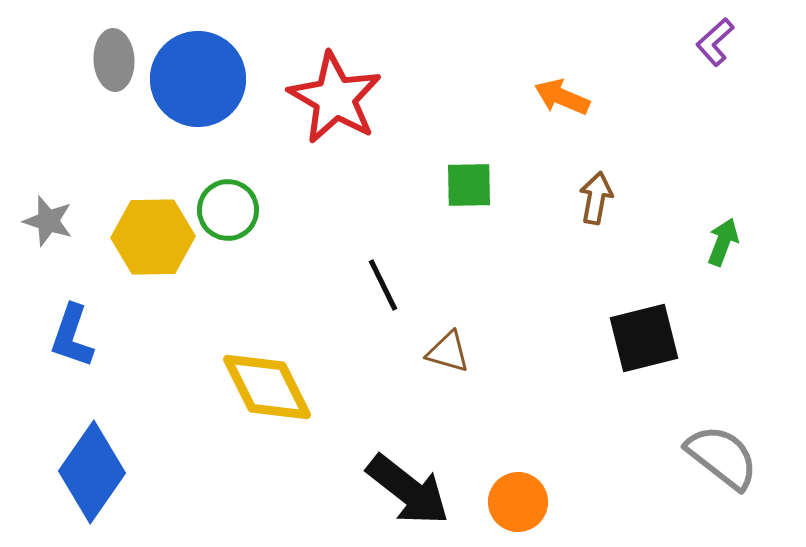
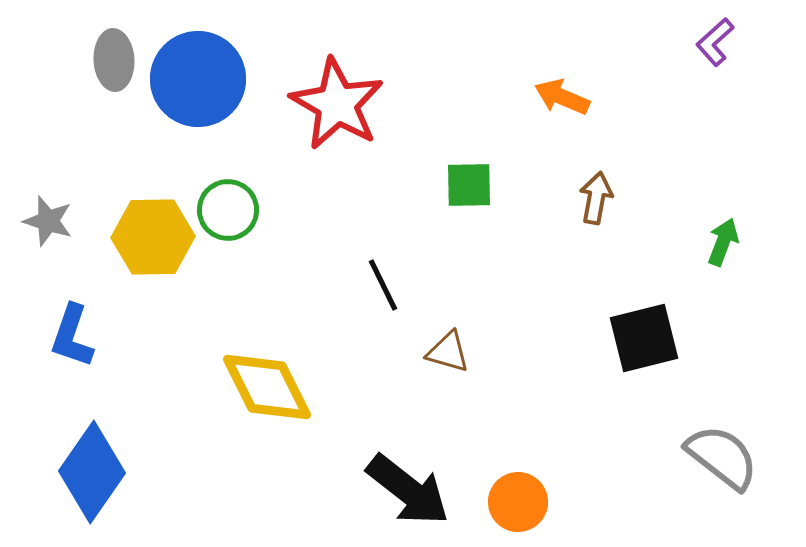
red star: moved 2 px right, 6 px down
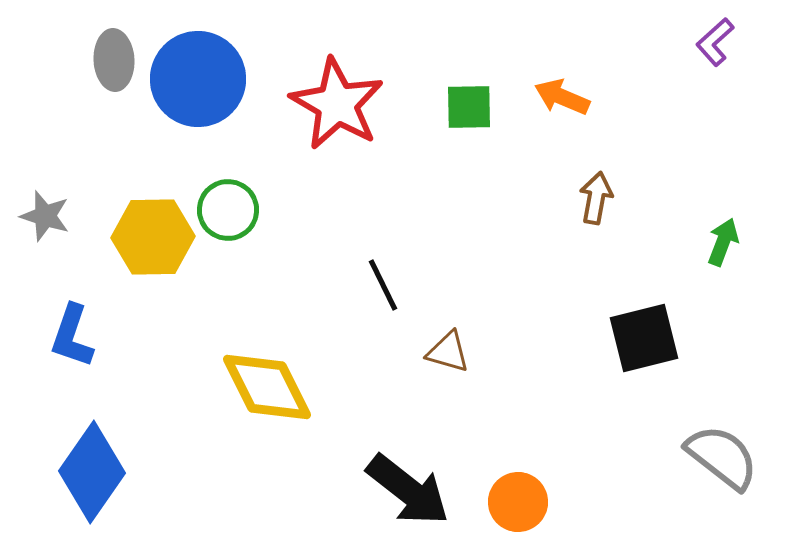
green square: moved 78 px up
gray star: moved 3 px left, 5 px up
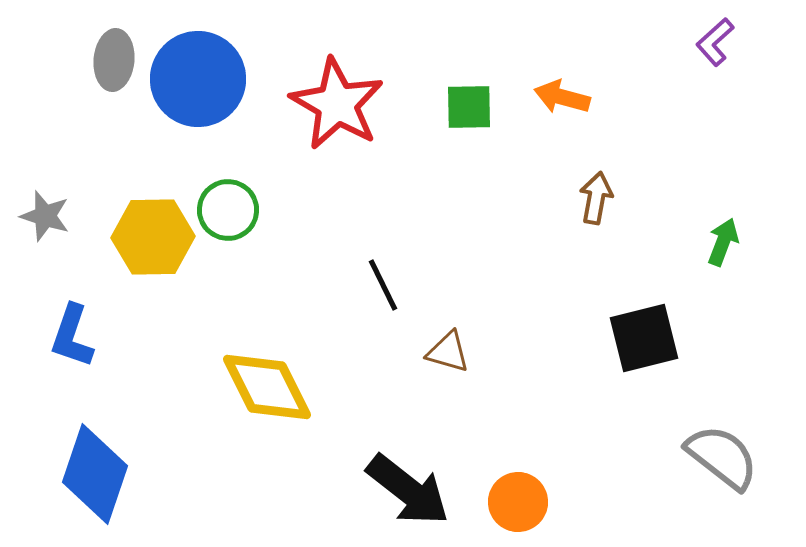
gray ellipse: rotated 8 degrees clockwise
orange arrow: rotated 8 degrees counterclockwise
blue diamond: moved 3 px right, 2 px down; rotated 16 degrees counterclockwise
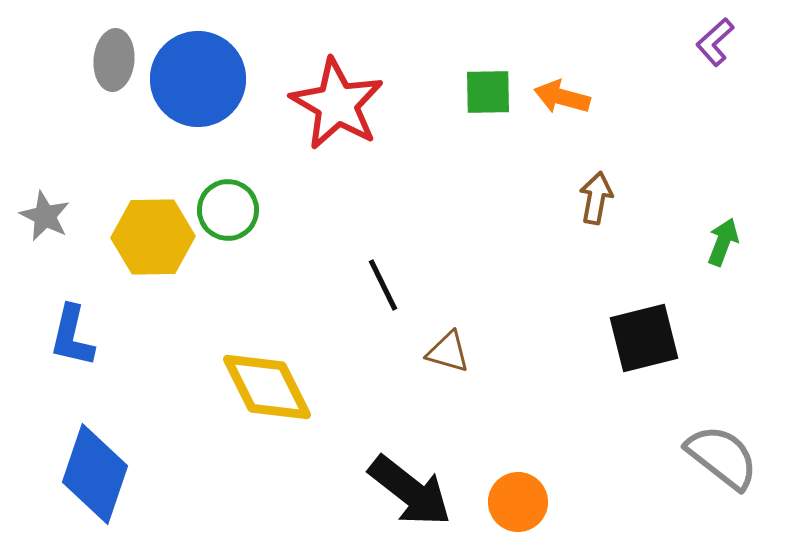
green square: moved 19 px right, 15 px up
gray star: rotated 9 degrees clockwise
blue L-shape: rotated 6 degrees counterclockwise
black arrow: moved 2 px right, 1 px down
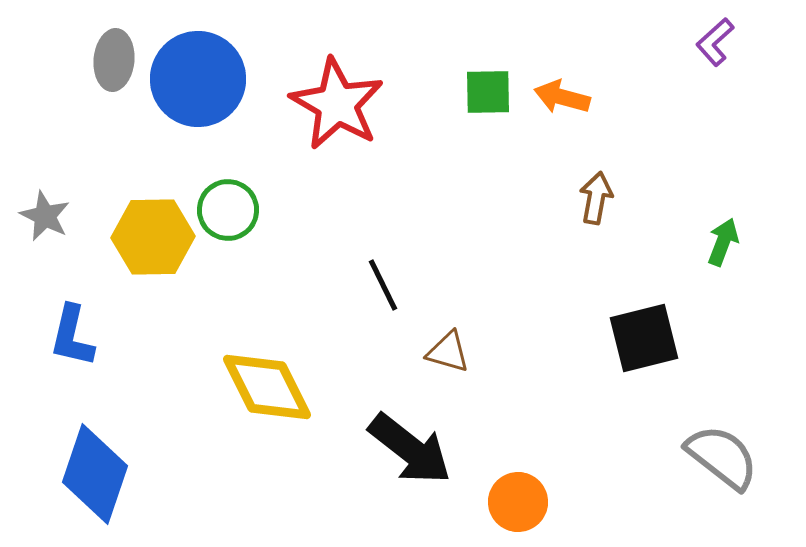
black arrow: moved 42 px up
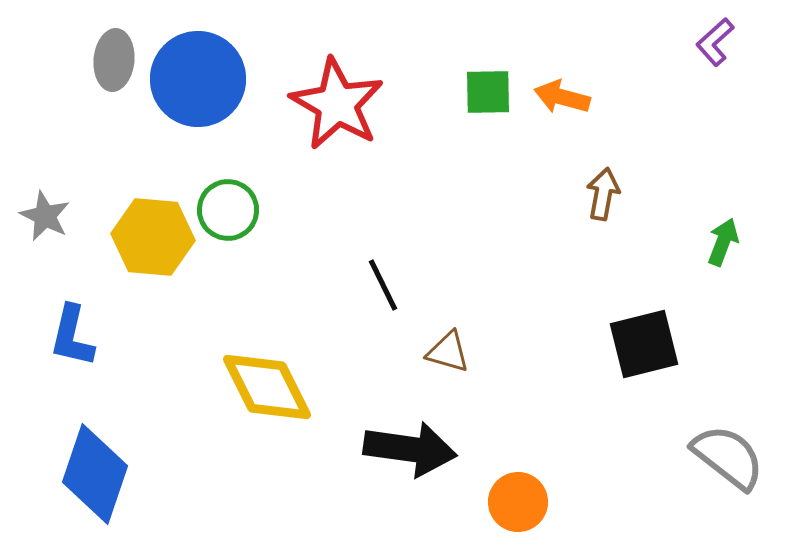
brown arrow: moved 7 px right, 4 px up
yellow hexagon: rotated 6 degrees clockwise
black square: moved 6 px down
black arrow: rotated 30 degrees counterclockwise
gray semicircle: moved 6 px right
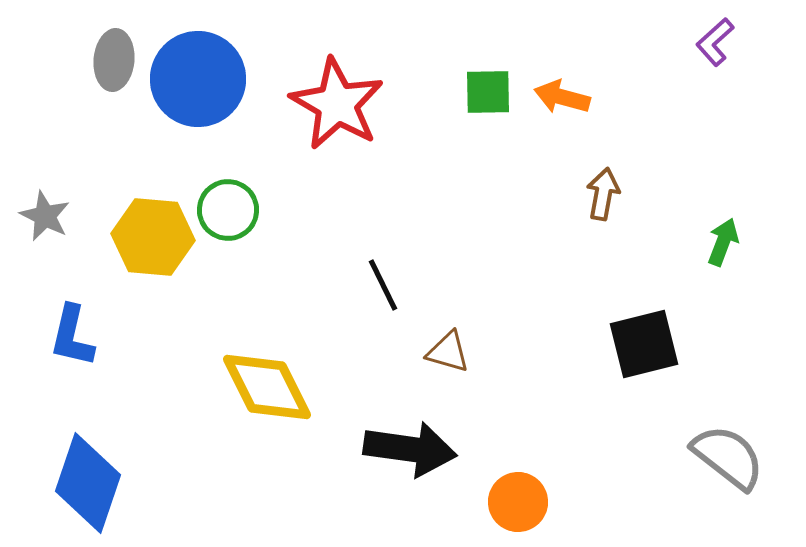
blue diamond: moved 7 px left, 9 px down
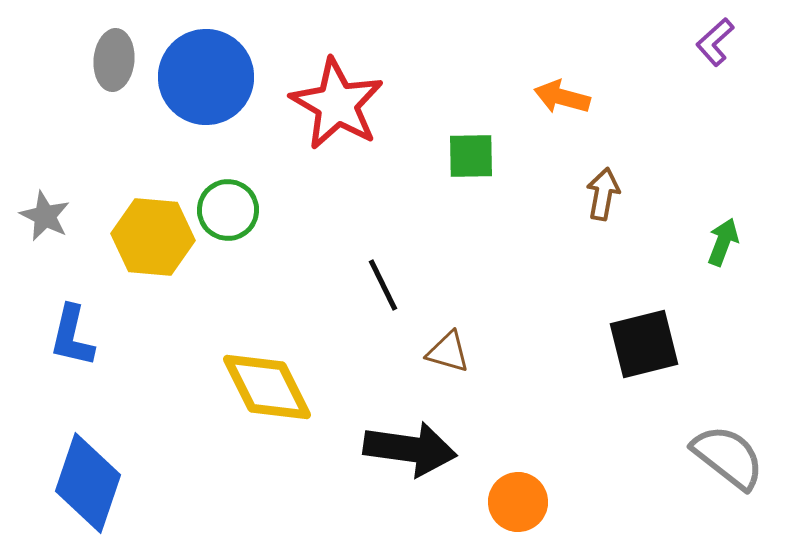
blue circle: moved 8 px right, 2 px up
green square: moved 17 px left, 64 px down
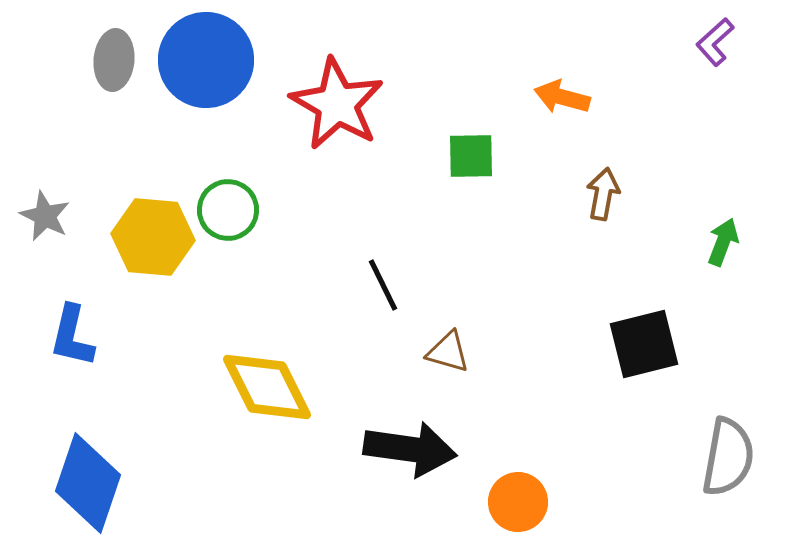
blue circle: moved 17 px up
gray semicircle: rotated 62 degrees clockwise
